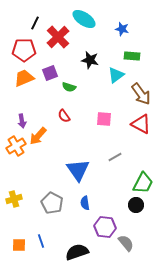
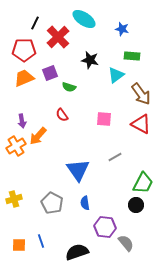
red semicircle: moved 2 px left, 1 px up
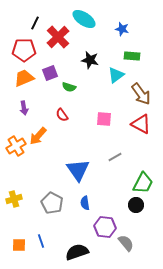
purple arrow: moved 2 px right, 13 px up
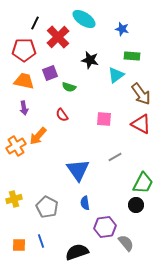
orange trapezoid: moved 3 px down; rotated 35 degrees clockwise
gray pentagon: moved 5 px left, 4 px down
purple hexagon: rotated 15 degrees counterclockwise
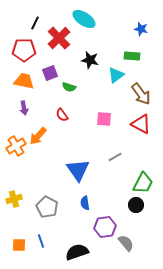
blue star: moved 19 px right
red cross: moved 1 px right, 1 px down
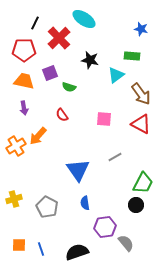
blue line: moved 8 px down
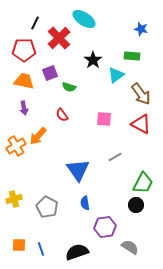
black star: moved 3 px right; rotated 24 degrees clockwise
gray semicircle: moved 4 px right, 4 px down; rotated 18 degrees counterclockwise
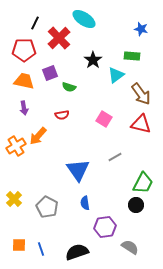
red semicircle: rotated 64 degrees counterclockwise
pink square: rotated 28 degrees clockwise
red triangle: rotated 15 degrees counterclockwise
yellow cross: rotated 28 degrees counterclockwise
